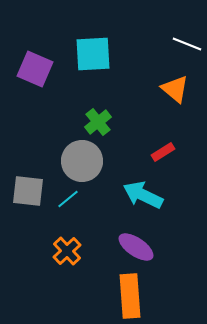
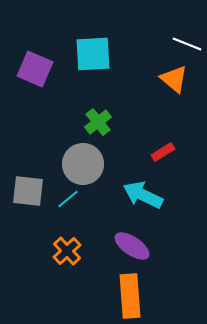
orange triangle: moved 1 px left, 10 px up
gray circle: moved 1 px right, 3 px down
purple ellipse: moved 4 px left, 1 px up
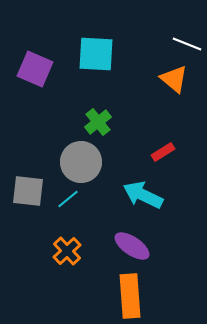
cyan square: moved 3 px right; rotated 6 degrees clockwise
gray circle: moved 2 px left, 2 px up
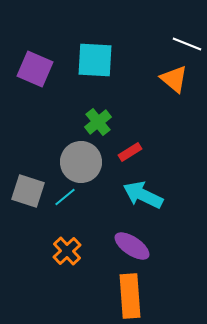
cyan square: moved 1 px left, 6 px down
red rectangle: moved 33 px left
gray square: rotated 12 degrees clockwise
cyan line: moved 3 px left, 2 px up
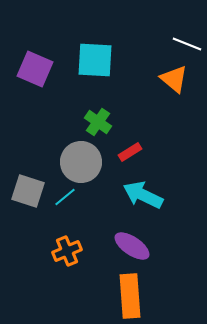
green cross: rotated 16 degrees counterclockwise
orange cross: rotated 20 degrees clockwise
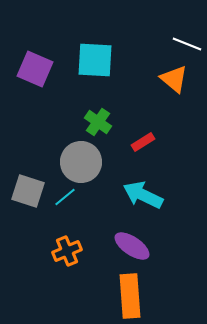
red rectangle: moved 13 px right, 10 px up
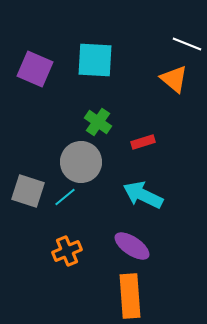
red rectangle: rotated 15 degrees clockwise
